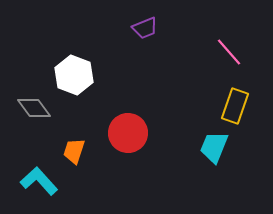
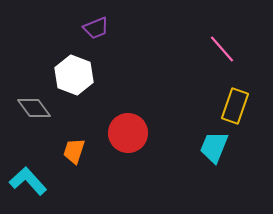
purple trapezoid: moved 49 px left
pink line: moved 7 px left, 3 px up
cyan L-shape: moved 11 px left
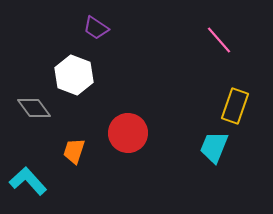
purple trapezoid: rotated 56 degrees clockwise
pink line: moved 3 px left, 9 px up
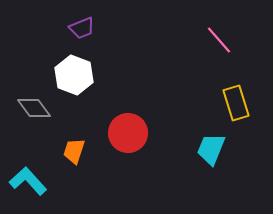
purple trapezoid: moved 14 px left; rotated 56 degrees counterclockwise
yellow rectangle: moved 1 px right, 3 px up; rotated 36 degrees counterclockwise
cyan trapezoid: moved 3 px left, 2 px down
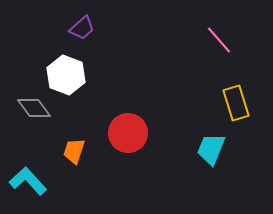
purple trapezoid: rotated 20 degrees counterclockwise
white hexagon: moved 8 px left
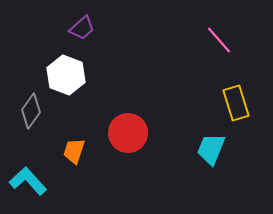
gray diamond: moved 3 px left, 3 px down; rotated 72 degrees clockwise
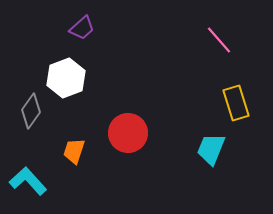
white hexagon: moved 3 px down; rotated 18 degrees clockwise
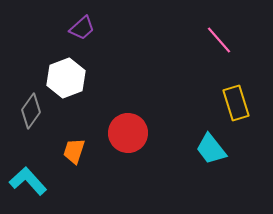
cyan trapezoid: rotated 60 degrees counterclockwise
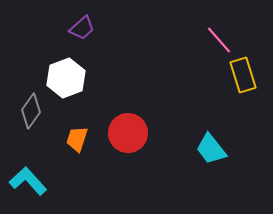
yellow rectangle: moved 7 px right, 28 px up
orange trapezoid: moved 3 px right, 12 px up
